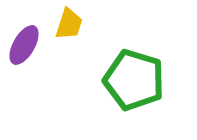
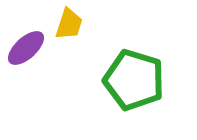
purple ellipse: moved 2 px right, 3 px down; rotated 18 degrees clockwise
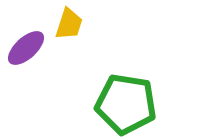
green pentagon: moved 8 px left, 24 px down; rotated 8 degrees counterclockwise
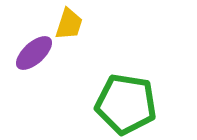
purple ellipse: moved 8 px right, 5 px down
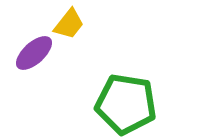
yellow trapezoid: rotated 20 degrees clockwise
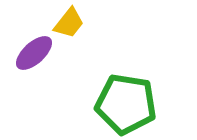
yellow trapezoid: moved 1 px up
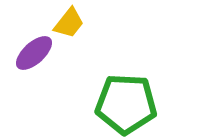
green pentagon: rotated 6 degrees counterclockwise
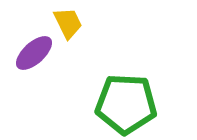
yellow trapezoid: moved 1 px left; rotated 64 degrees counterclockwise
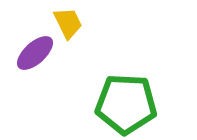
purple ellipse: moved 1 px right
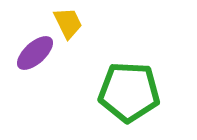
green pentagon: moved 3 px right, 12 px up
